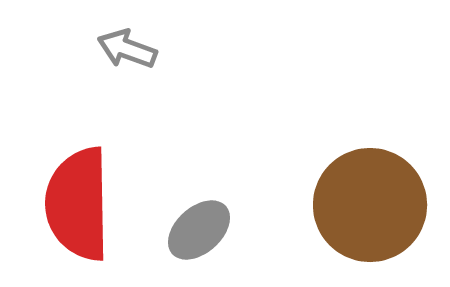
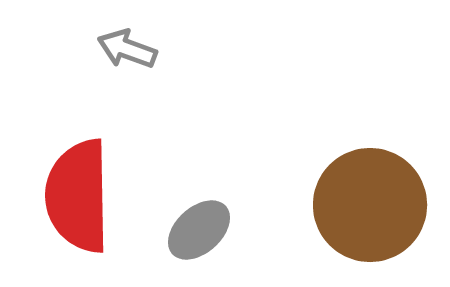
red semicircle: moved 8 px up
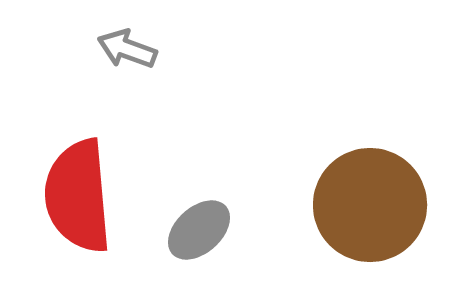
red semicircle: rotated 4 degrees counterclockwise
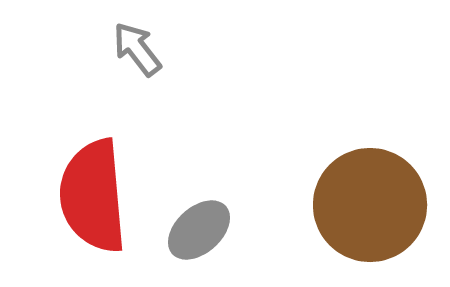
gray arrow: moved 10 px right; rotated 32 degrees clockwise
red semicircle: moved 15 px right
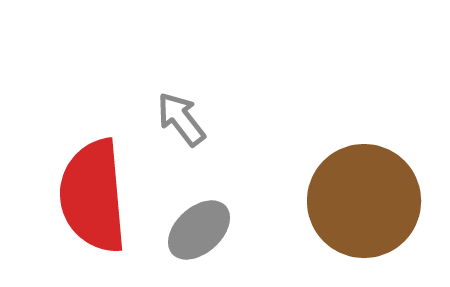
gray arrow: moved 44 px right, 70 px down
brown circle: moved 6 px left, 4 px up
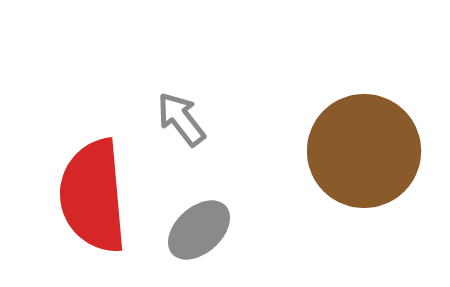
brown circle: moved 50 px up
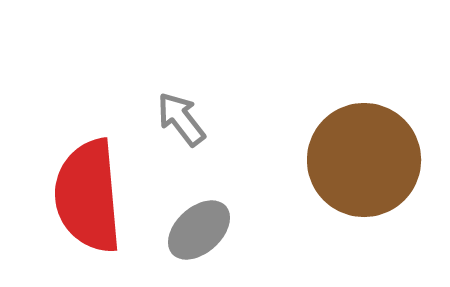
brown circle: moved 9 px down
red semicircle: moved 5 px left
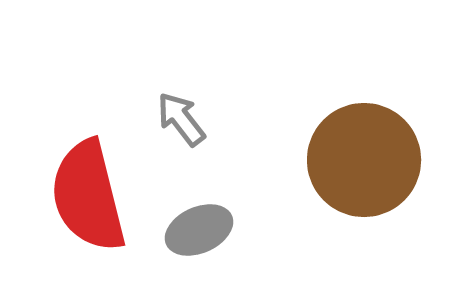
red semicircle: rotated 9 degrees counterclockwise
gray ellipse: rotated 18 degrees clockwise
